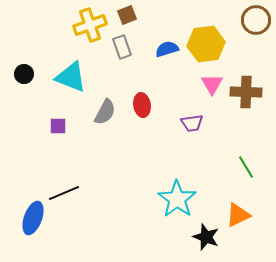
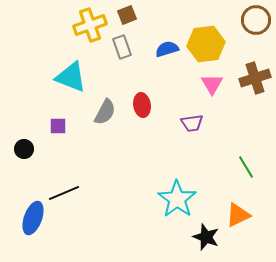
black circle: moved 75 px down
brown cross: moved 9 px right, 14 px up; rotated 20 degrees counterclockwise
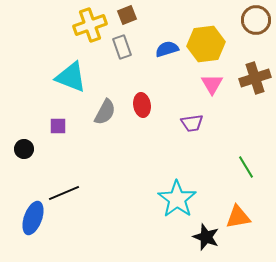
orange triangle: moved 2 px down; rotated 16 degrees clockwise
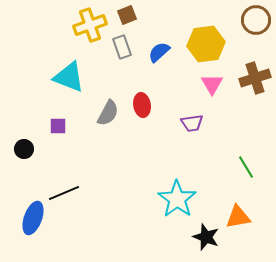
blue semicircle: moved 8 px left, 3 px down; rotated 25 degrees counterclockwise
cyan triangle: moved 2 px left
gray semicircle: moved 3 px right, 1 px down
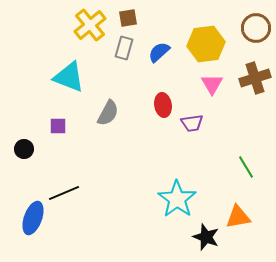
brown square: moved 1 px right, 3 px down; rotated 12 degrees clockwise
brown circle: moved 8 px down
yellow cross: rotated 20 degrees counterclockwise
gray rectangle: moved 2 px right, 1 px down; rotated 35 degrees clockwise
red ellipse: moved 21 px right
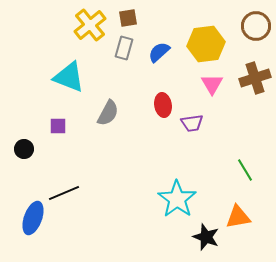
brown circle: moved 2 px up
green line: moved 1 px left, 3 px down
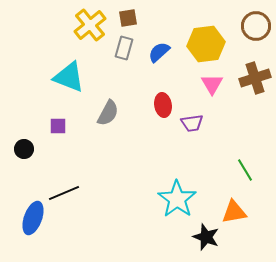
orange triangle: moved 4 px left, 5 px up
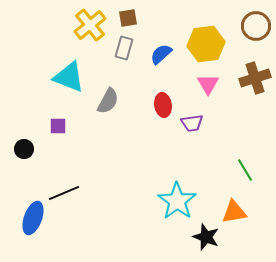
blue semicircle: moved 2 px right, 2 px down
pink triangle: moved 4 px left
gray semicircle: moved 12 px up
cyan star: moved 2 px down
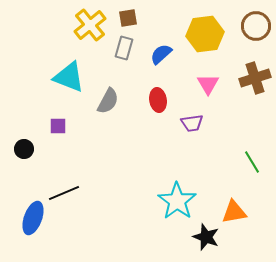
yellow hexagon: moved 1 px left, 10 px up
red ellipse: moved 5 px left, 5 px up
green line: moved 7 px right, 8 px up
